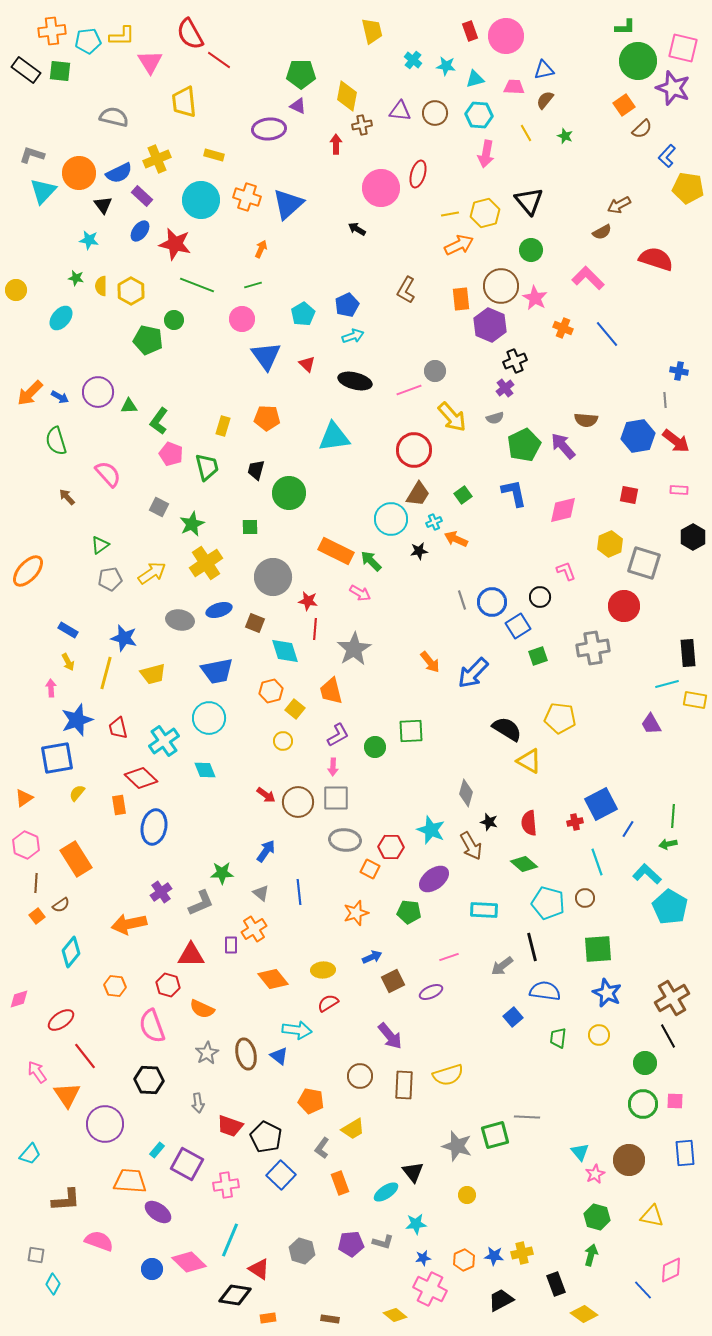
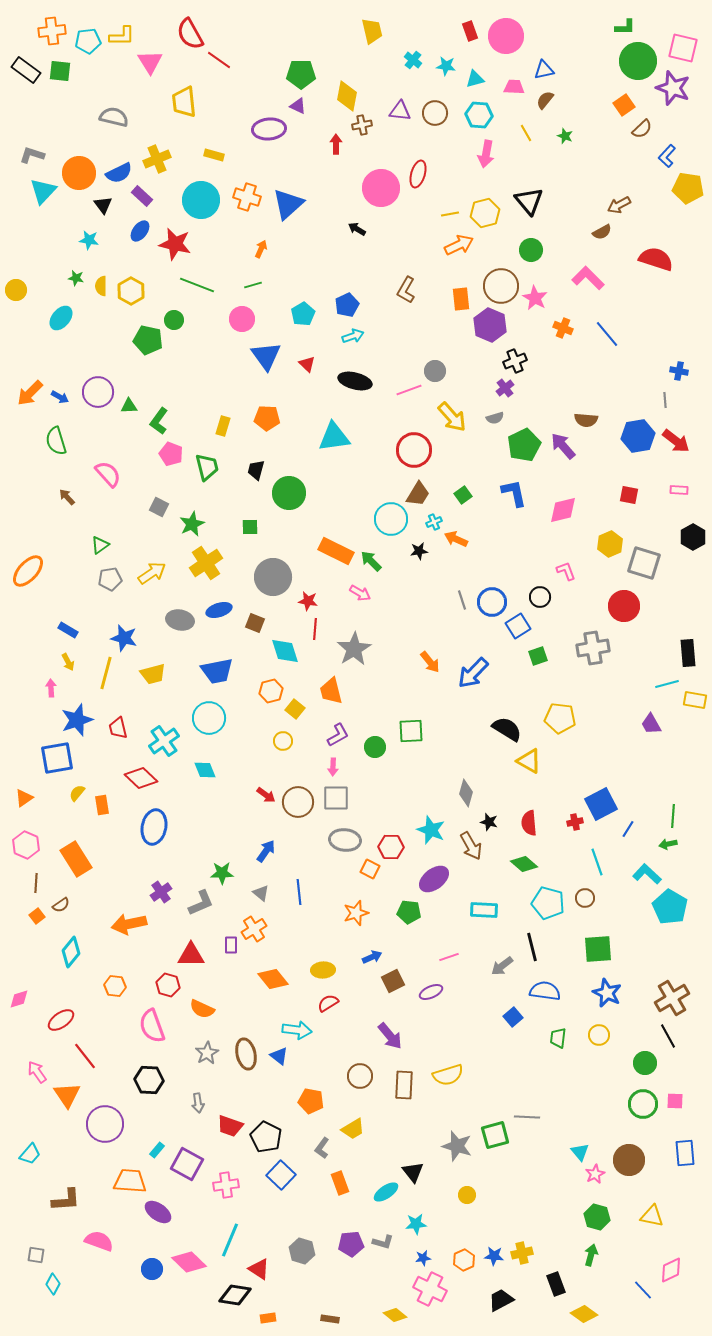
orange rectangle at (119, 805): moved 17 px left
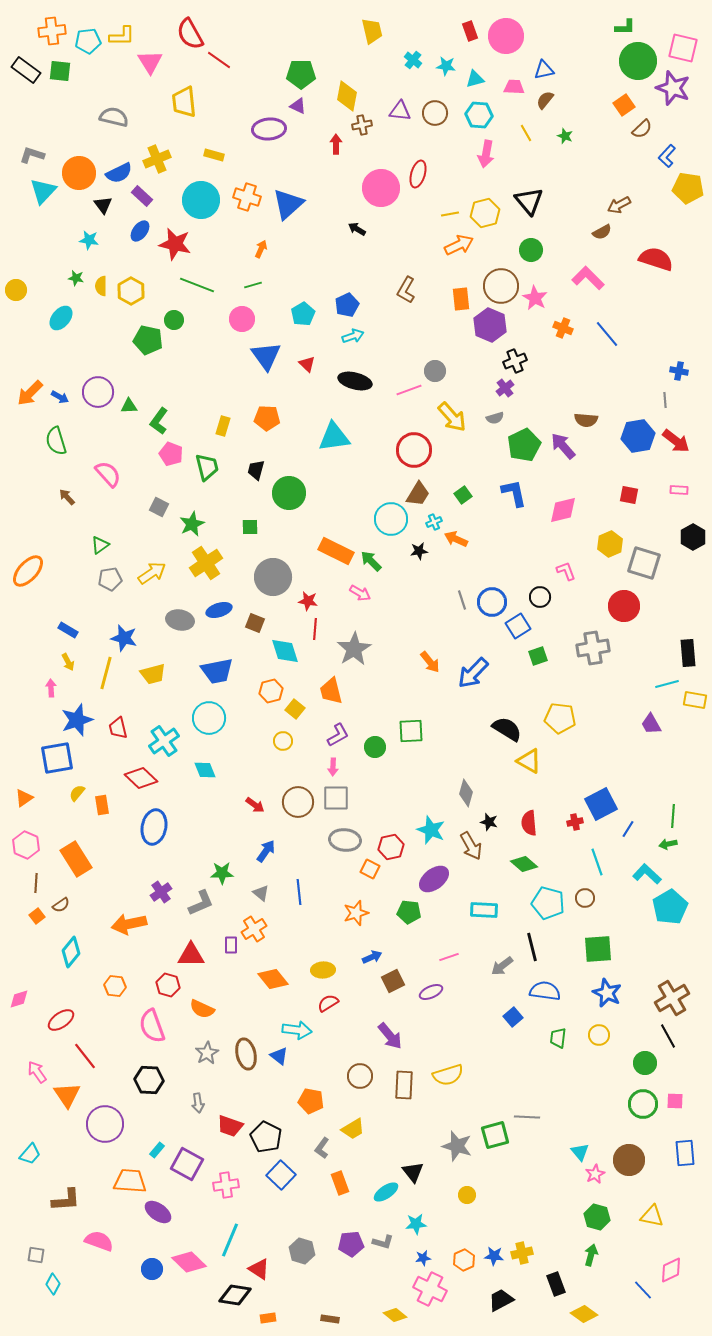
red arrow at (266, 795): moved 11 px left, 10 px down
red hexagon at (391, 847): rotated 15 degrees counterclockwise
cyan pentagon at (670, 907): rotated 12 degrees clockwise
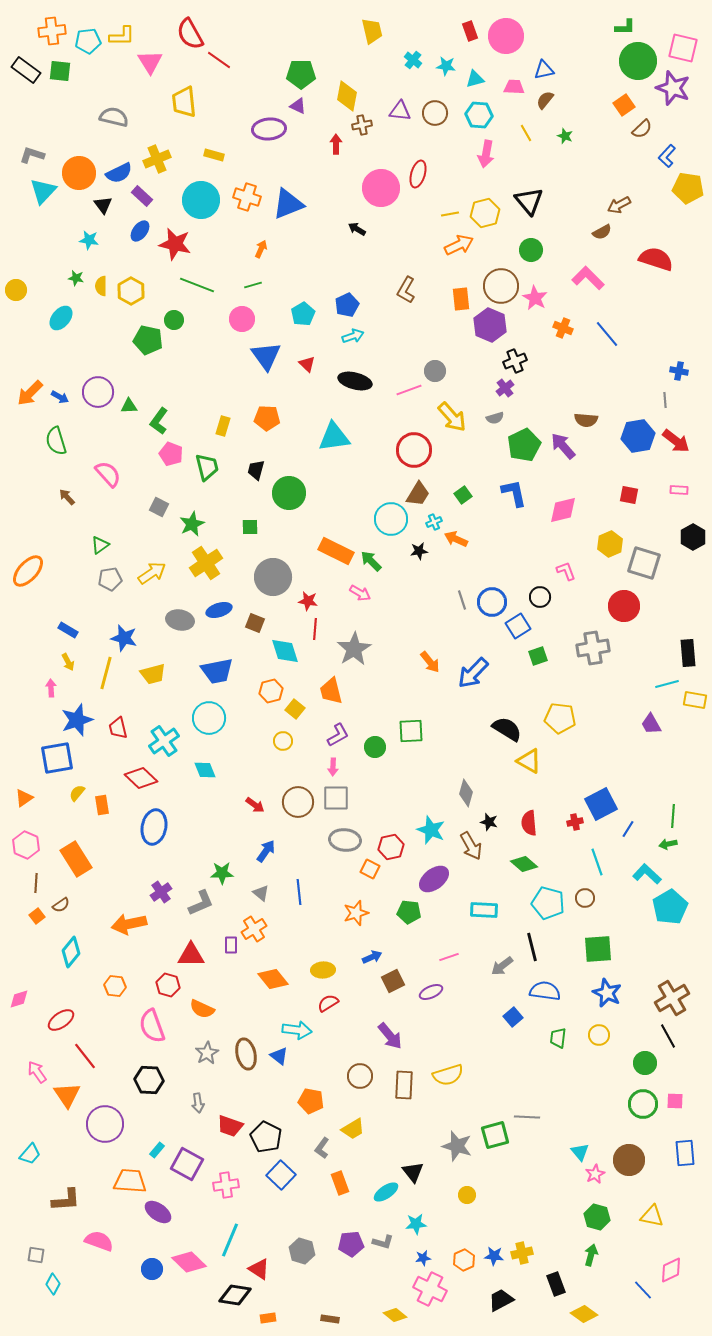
blue triangle at (288, 204): rotated 20 degrees clockwise
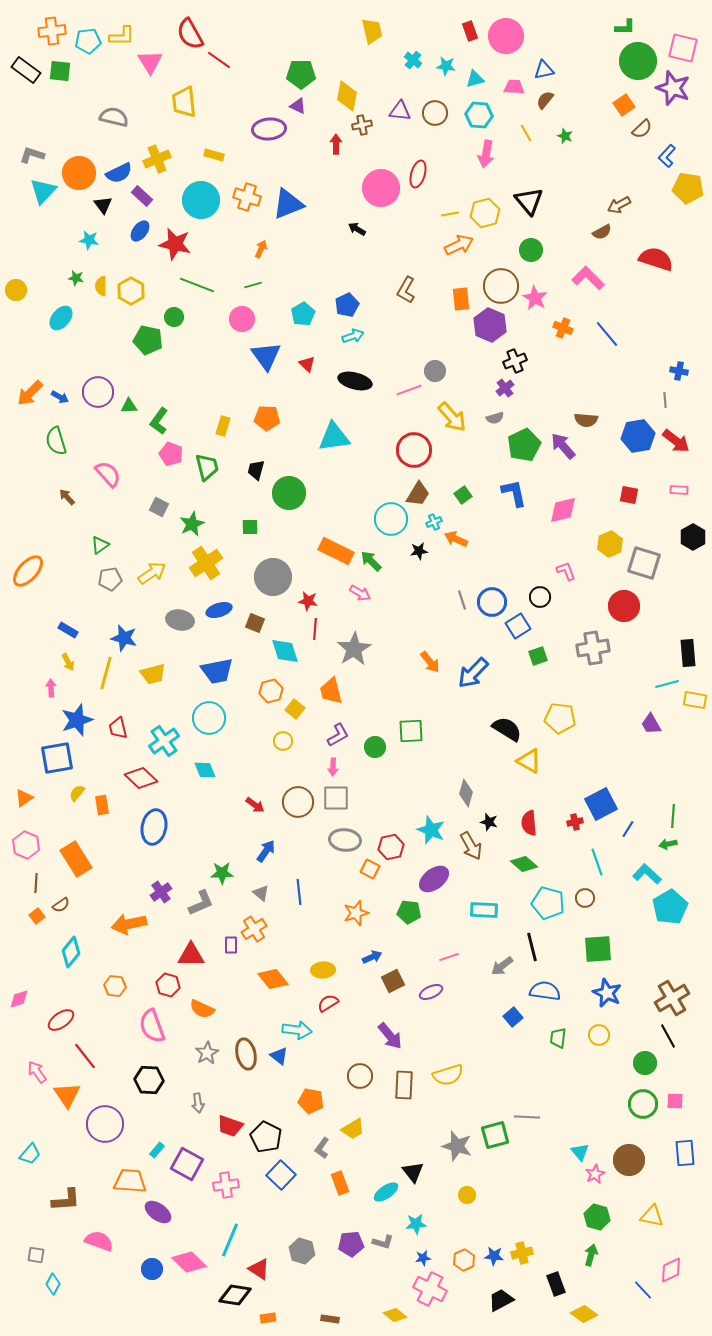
green circle at (174, 320): moved 3 px up
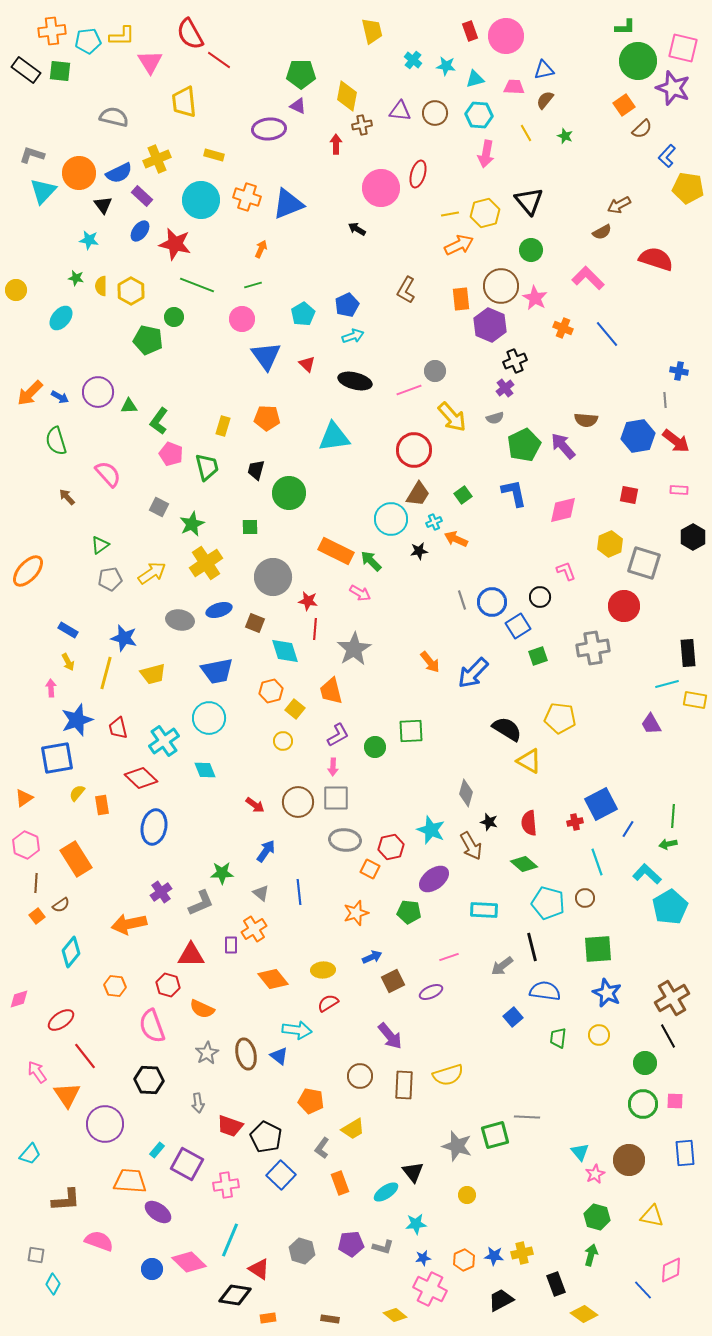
gray L-shape at (383, 1242): moved 5 px down
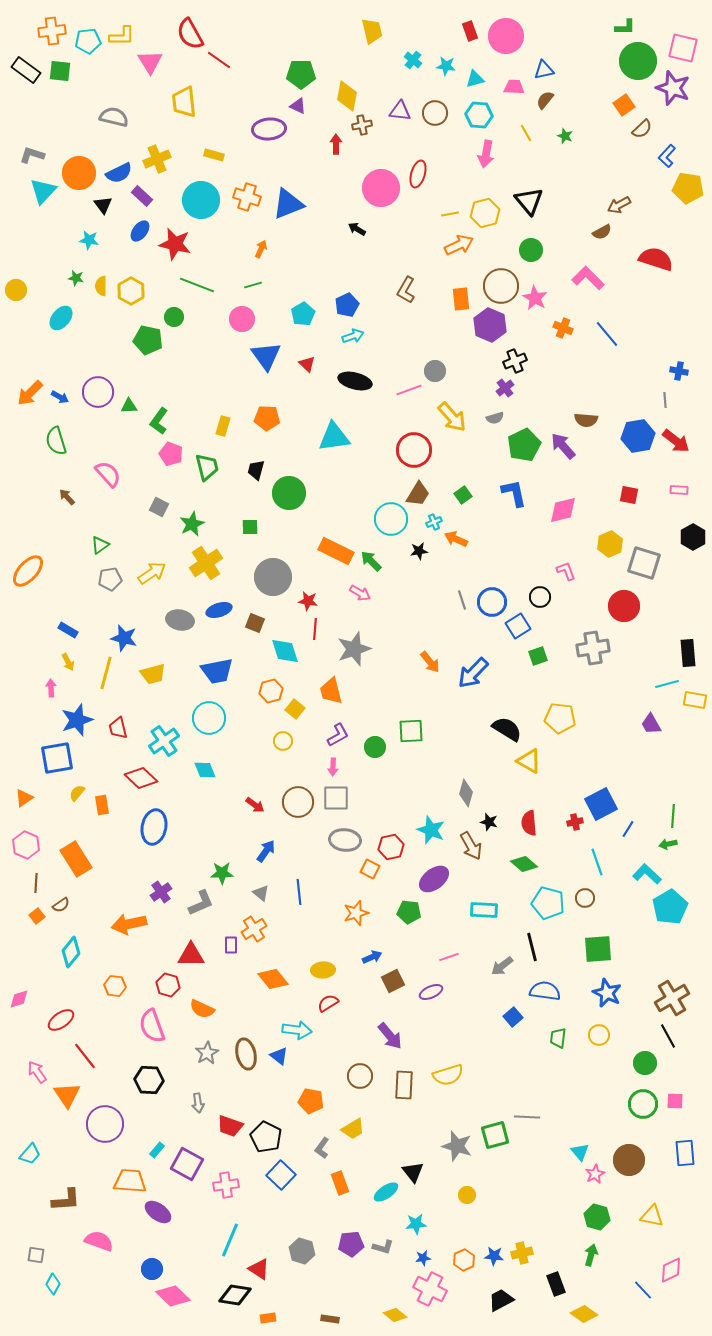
gray star at (354, 649): rotated 12 degrees clockwise
pink diamond at (189, 1262): moved 16 px left, 34 px down
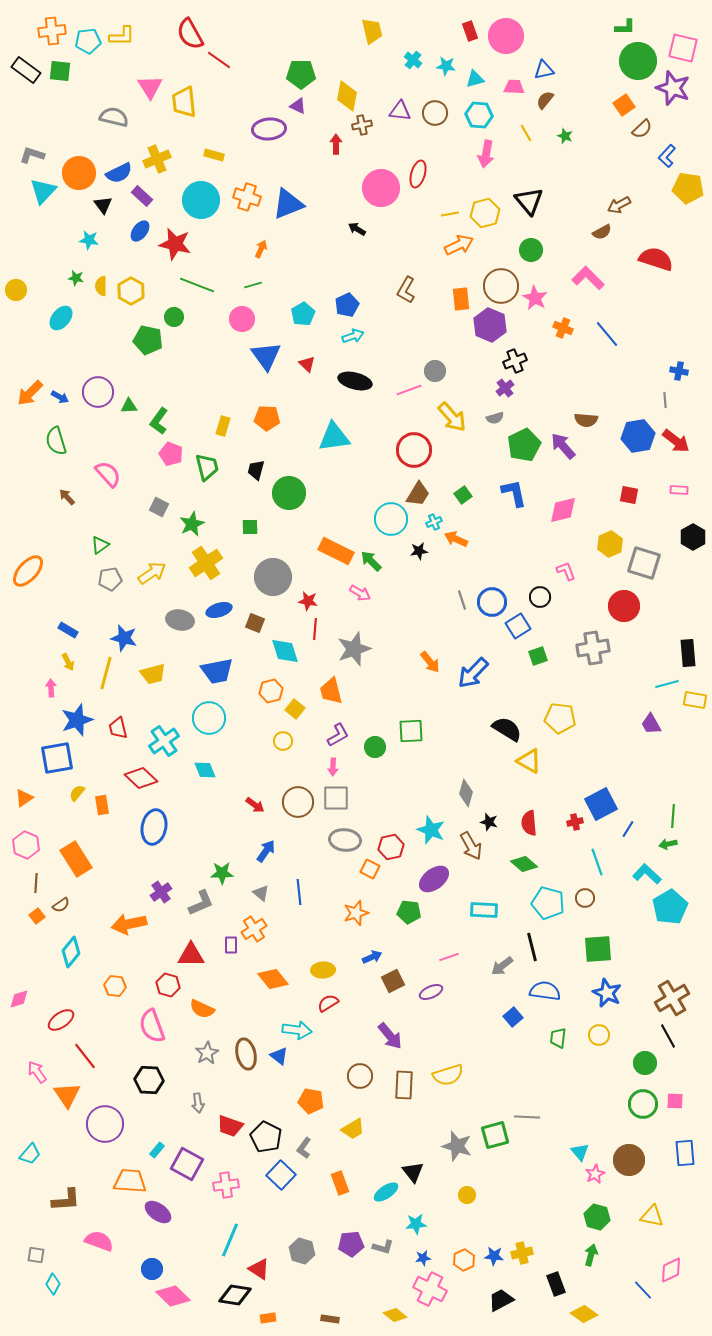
pink triangle at (150, 62): moved 25 px down
gray L-shape at (322, 1148): moved 18 px left
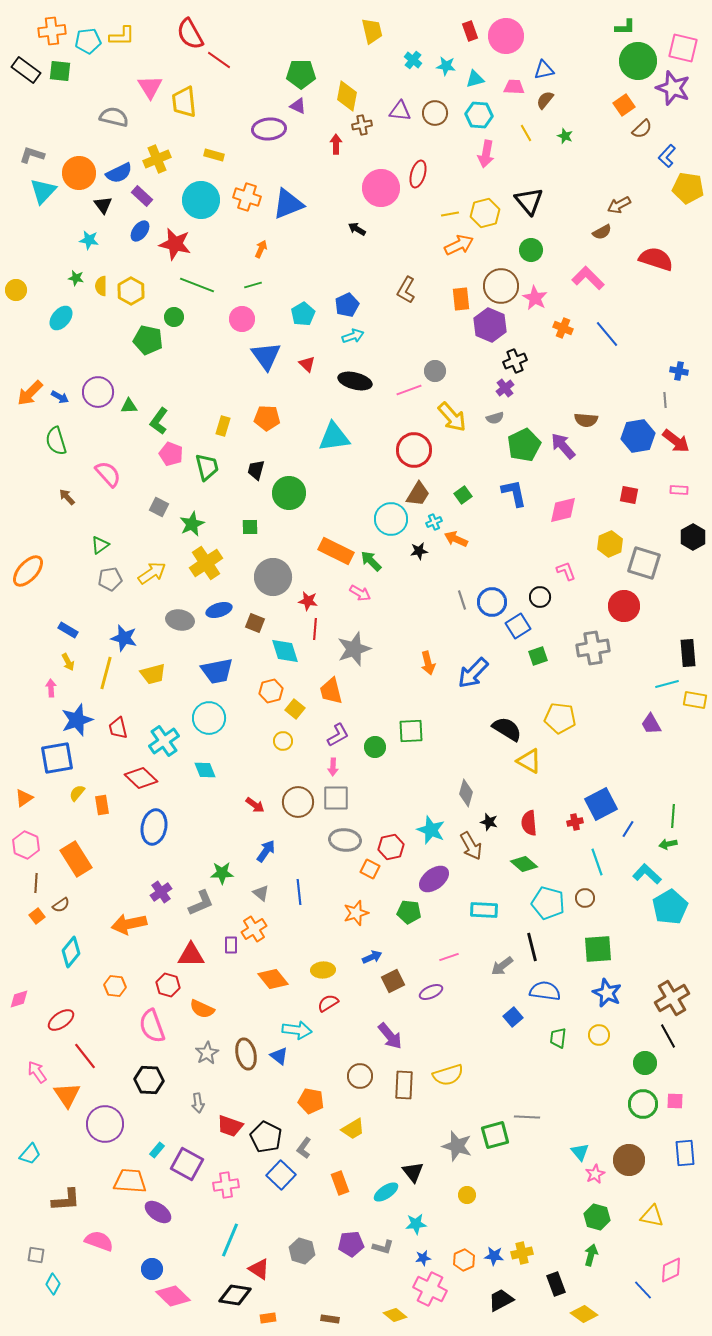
orange arrow at (430, 662): moved 2 px left, 1 px down; rotated 25 degrees clockwise
